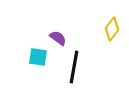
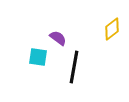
yellow diamond: rotated 15 degrees clockwise
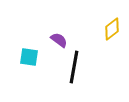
purple semicircle: moved 1 px right, 2 px down
cyan square: moved 9 px left
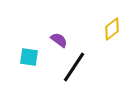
black line: rotated 24 degrees clockwise
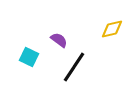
yellow diamond: rotated 25 degrees clockwise
cyan square: rotated 18 degrees clockwise
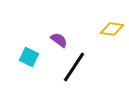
yellow diamond: rotated 20 degrees clockwise
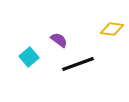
cyan square: rotated 24 degrees clockwise
black line: moved 4 px right, 3 px up; rotated 36 degrees clockwise
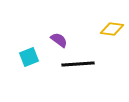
cyan square: rotated 18 degrees clockwise
black line: rotated 16 degrees clockwise
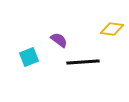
black line: moved 5 px right, 2 px up
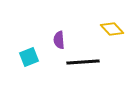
yellow diamond: rotated 40 degrees clockwise
purple semicircle: rotated 132 degrees counterclockwise
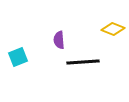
yellow diamond: moved 1 px right; rotated 25 degrees counterclockwise
cyan square: moved 11 px left
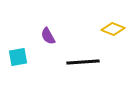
purple semicircle: moved 11 px left, 4 px up; rotated 24 degrees counterclockwise
cyan square: rotated 12 degrees clockwise
